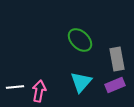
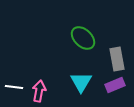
green ellipse: moved 3 px right, 2 px up
cyan triangle: rotated 10 degrees counterclockwise
white line: moved 1 px left; rotated 12 degrees clockwise
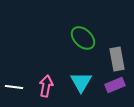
pink arrow: moved 7 px right, 5 px up
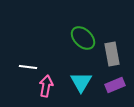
gray rectangle: moved 5 px left, 5 px up
white line: moved 14 px right, 20 px up
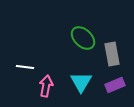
white line: moved 3 px left
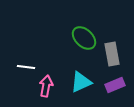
green ellipse: moved 1 px right
white line: moved 1 px right
cyan triangle: rotated 35 degrees clockwise
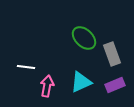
gray rectangle: rotated 10 degrees counterclockwise
pink arrow: moved 1 px right
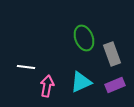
green ellipse: rotated 25 degrees clockwise
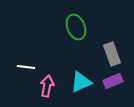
green ellipse: moved 8 px left, 11 px up
purple rectangle: moved 2 px left, 4 px up
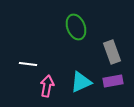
gray rectangle: moved 2 px up
white line: moved 2 px right, 3 px up
purple rectangle: rotated 12 degrees clockwise
